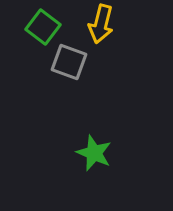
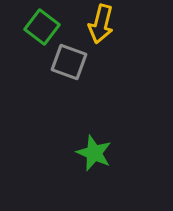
green square: moved 1 px left
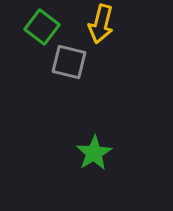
gray square: rotated 6 degrees counterclockwise
green star: rotated 18 degrees clockwise
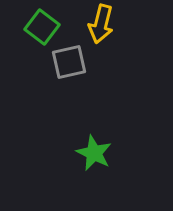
gray square: rotated 27 degrees counterclockwise
green star: rotated 15 degrees counterclockwise
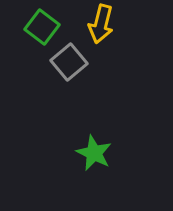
gray square: rotated 27 degrees counterclockwise
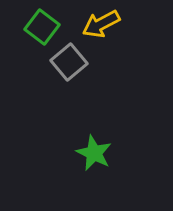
yellow arrow: rotated 48 degrees clockwise
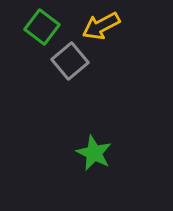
yellow arrow: moved 2 px down
gray square: moved 1 px right, 1 px up
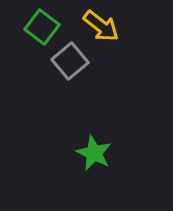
yellow arrow: rotated 114 degrees counterclockwise
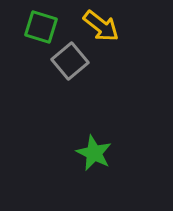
green square: moved 1 px left; rotated 20 degrees counterclockwise
